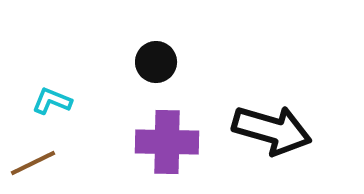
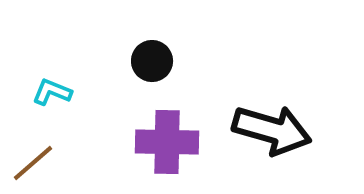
black circle: moved 4 px left, 1 px up
cyan L-shape: moved 9 px up
brown line: rotated 15 degrees counterclockwise
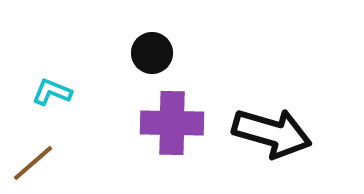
black circle: moved 8 px up
black arrow: moved 3 px down
purple cross: moved 5 px right, 19 px up
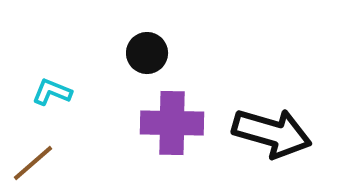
black circle: moved 5 px left
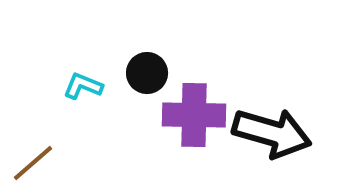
black circle: moved 20 px down
cyan L-shape: moved 31 px right, 6 px up
purple cross: moved 22 px right, 8 px up
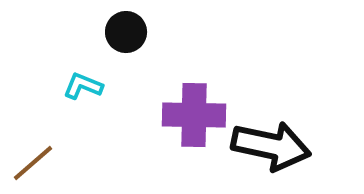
black circle: moved 21 px left, 41 px up
black arrow: moved 1 px left, 13 px down; rotated 4 degrees counterclockwise
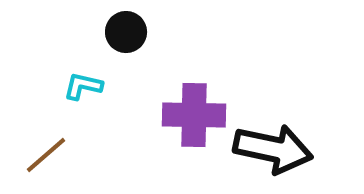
cyan L-shape: rotated 9 degrees counterclockwise
black arrow: moved 2 px right, 3 px down
brown line: moved 13 px right, 8 px up
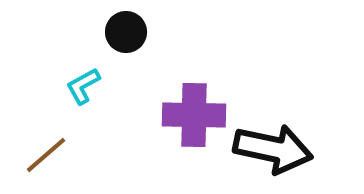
cyan L-shape: rotated 42 degrees counterclockwise
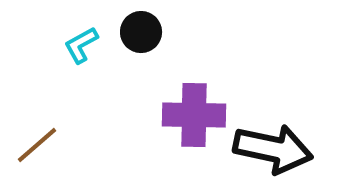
black circle: moved 15 px right
cyan L-shape: moved 2 px left, 41 px up
brown line: moved 9 px left, 10 px up
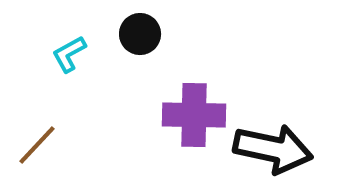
black circle: moved 1 px left, 2 px down
cyan L-shape: moved 12 px left, 9 px down
brown line: rotated 6 degrees counterclockwise
